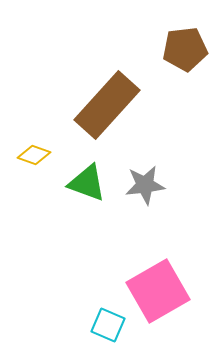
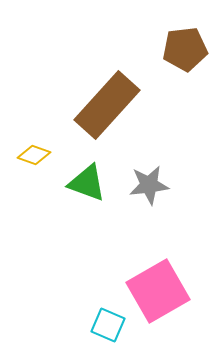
gray star: moved 4 px right
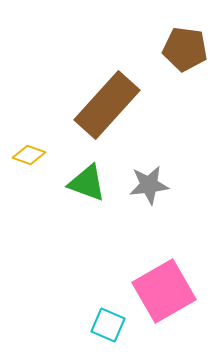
brown pentagon: rotated 15 degrees clockwise
yellow diamond: moved 5 px left
pink square: moved 6 px right
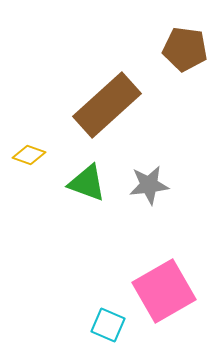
brown rectangle: rotated 6 degrees clockwise
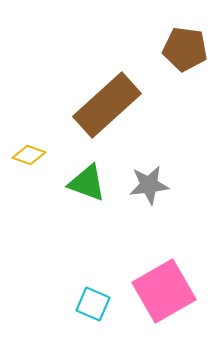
cyan square: moved 15 px left, 21 px up
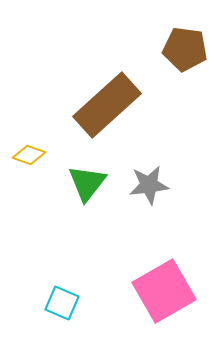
green triangle: rotated 48 degrees clockwise
cyan square: moved 31 px left, 1 px up
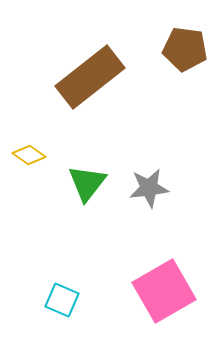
brown rectangle: moved 17 px left, 28 px up; rotated 4 degrees clockwise
yellow diamond: rotated 16 degrees clockwise
gray star: moved 3 px down
cyan square: moved 3 px up
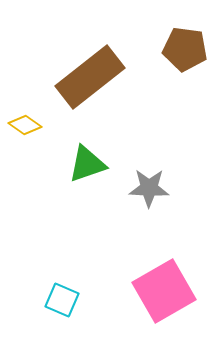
yellow diamond: moved 4 px left, 30 px up
green triangle: moved 19 px up; rotated 33 degrees clockwise
gray star: rotated 9 degrees clockwise
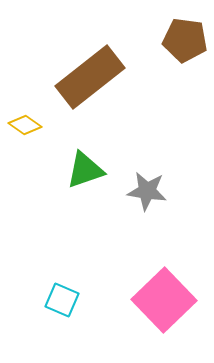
brown pentagon: moved 9 px up
green triangle: moved 2 px left, 6 px down
gray star: moved 2 px left, 3 px down; rotated 6 degrees clockwise
pink square: moved 9 px down; rotated 14 degrees counterclockwise
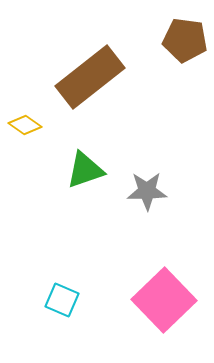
gray star: rotated 9 degrees counterclockwise
